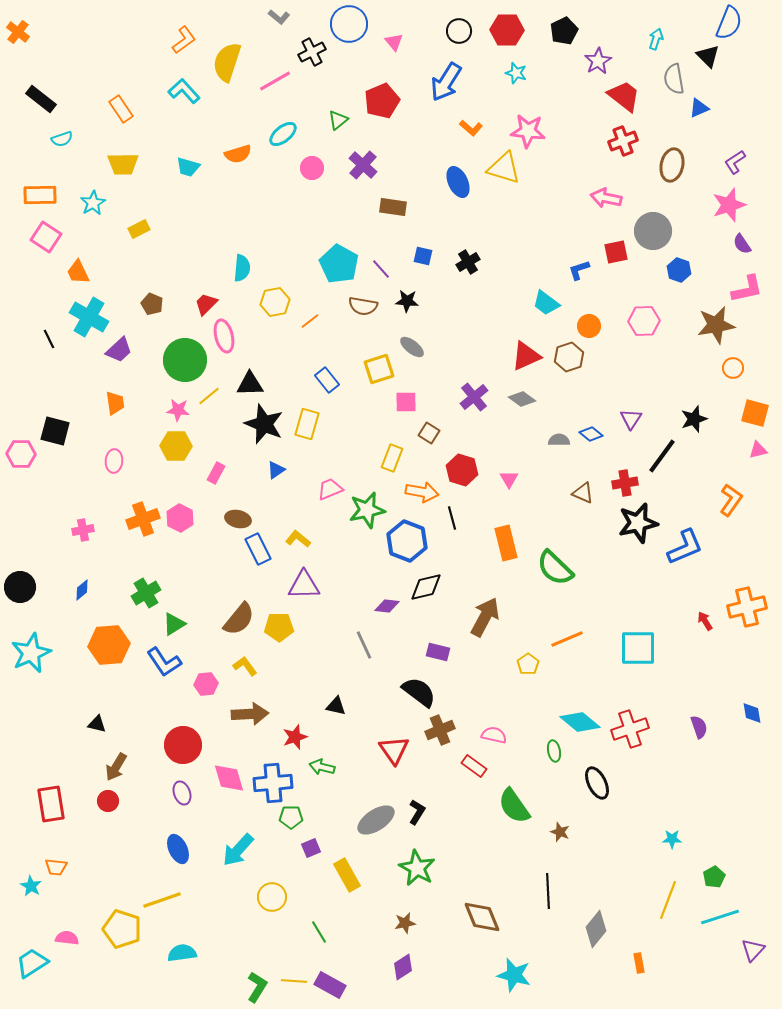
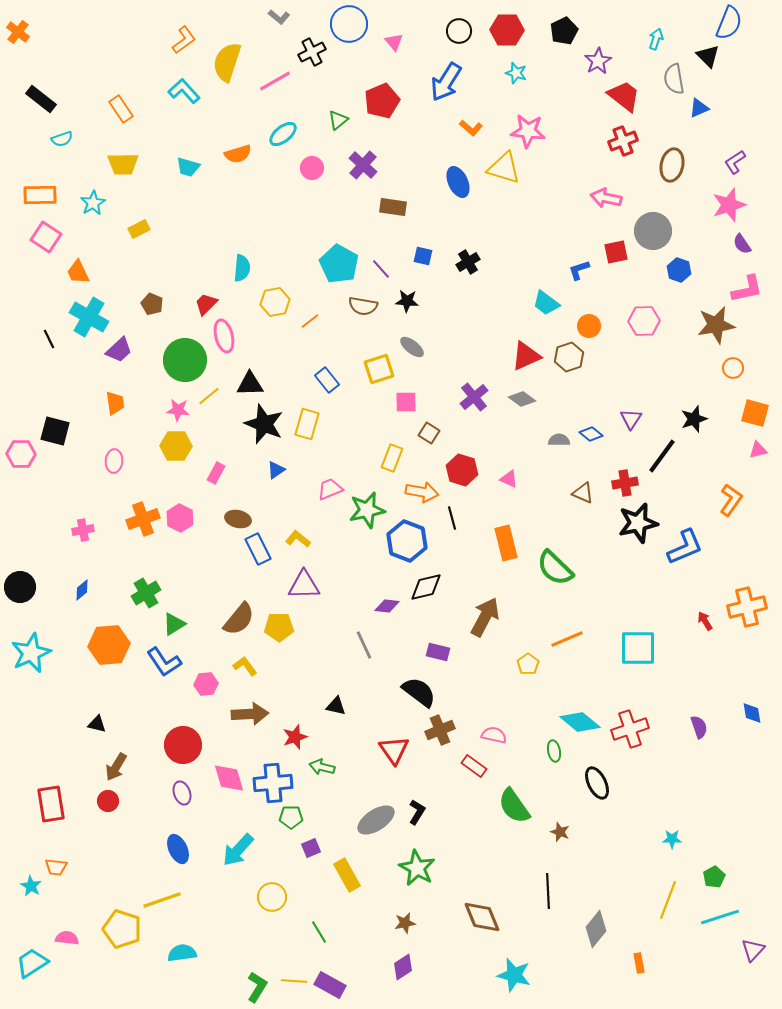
pink triangle at (509, 479): rotated 36 degrees counterclockwise
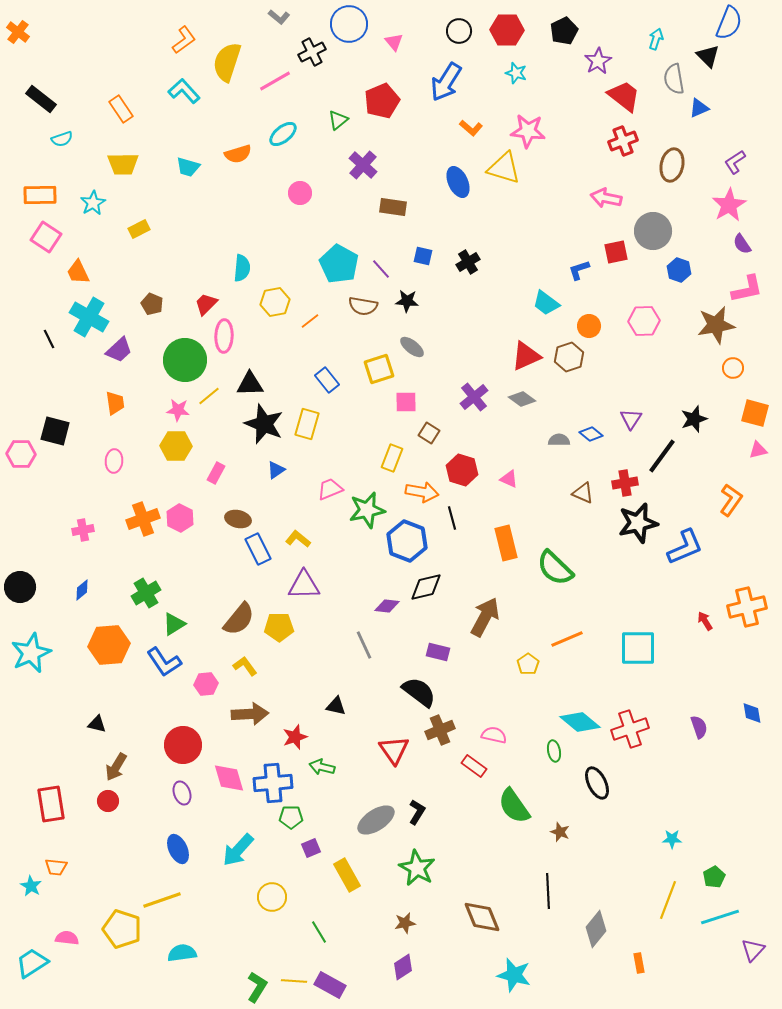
pink circle at (312, 168): moved 12 px left, 25 px down
pink star at (729, 205): rotated 12 degrees counterclockwise
pink ellipse at (224, 336): rotated 16 degrees clockwise
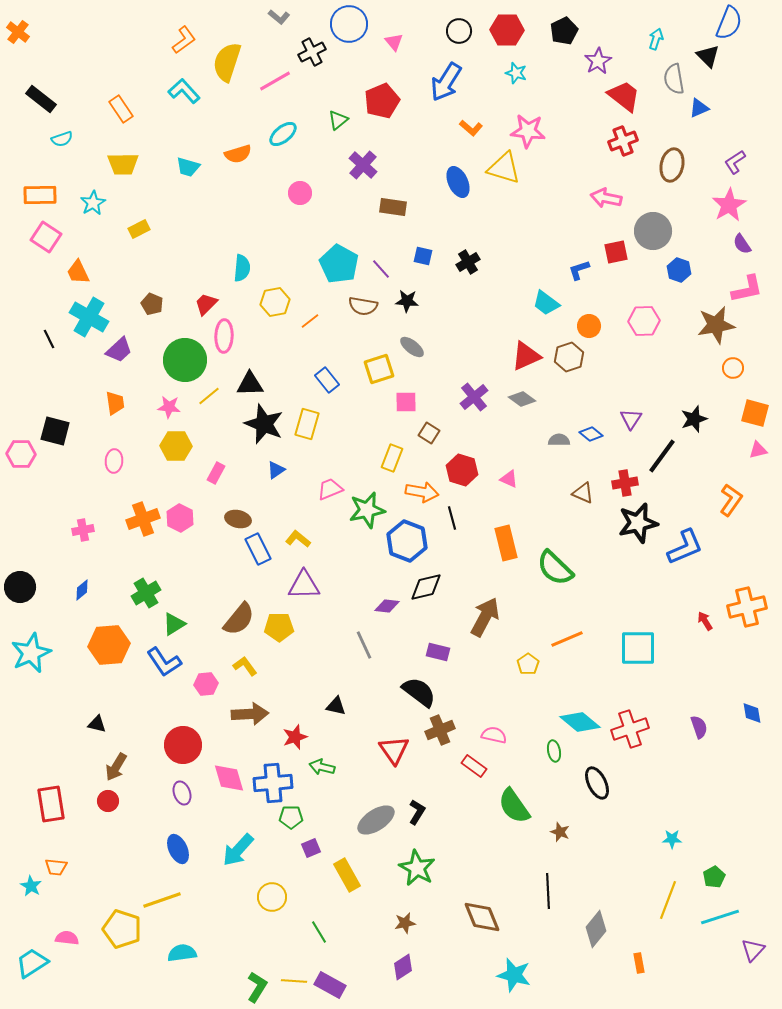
pink star at (178, 410): moved 9 px left, 3 px up
